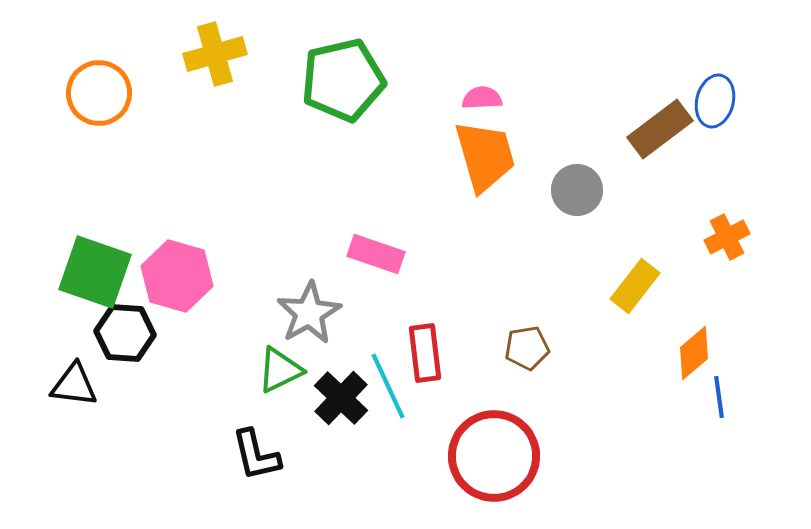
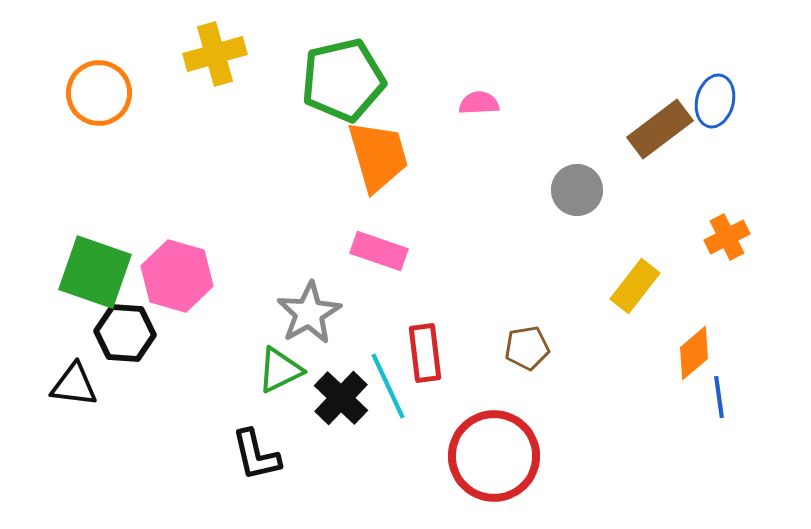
pink semicircle: moved 3 px left, 5 px down
orange trapezoid: moved 107 px left
pink rectangle: moved 3 px right, 3 px up
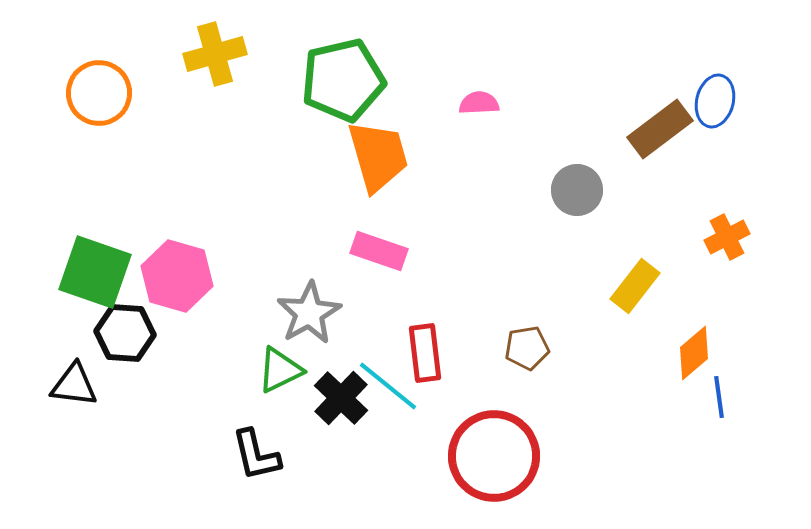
cyan line: rotated 26 degrees counterclockwise
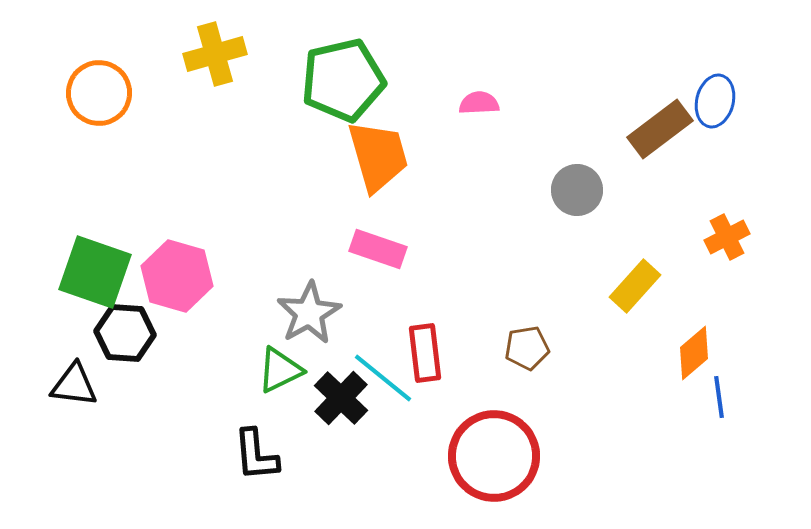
pink rectangle: moved 1 px left, 2 px up
yellow rectangle: rotated 4 degrees clockwise
cyan line: moved 5 px left, 8 px up
black L-shape: rotated 8 degrees clockwise
